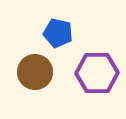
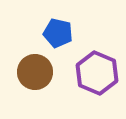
purple hexagon: rotated 24 degrees clockwise
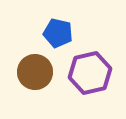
purple hexagon: moved 7 px left; rotated 24 degrees clockwise
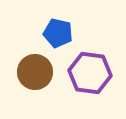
purple hexagon: rotated 21 degrees clockwise
